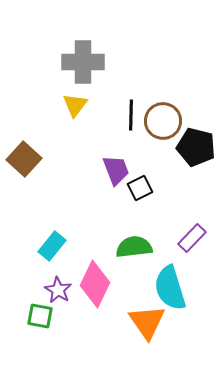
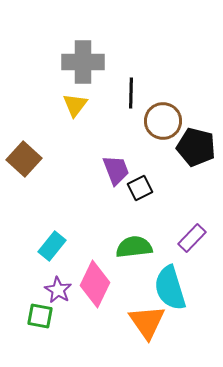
black line: moved 22 px up
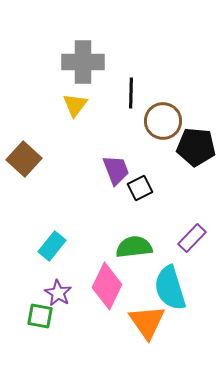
black pentagon: rotated 9 degrees counterclockwise
pink diamond: moved 12 px right, 2 px down
purple star: moved 3 px down
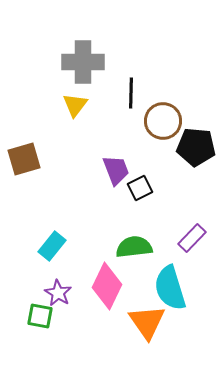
brown square: rotated 32 degrees clockwise
